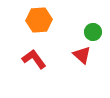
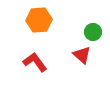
red L-shape: moved 1 px right, 3 px down
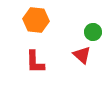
orange hexagon: moved 3 px left; rotated 10 degrees clockwise
red L-shape: rotated 145 degrees counterclockwise
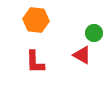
green circle: moved 1 px right, 1 px down
red triangle: rotated 12 degrees counterclockwise
